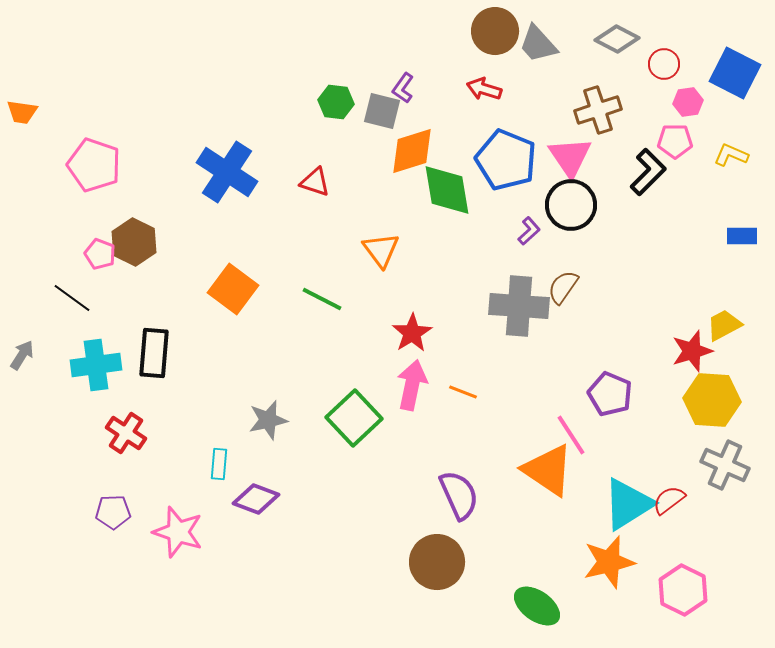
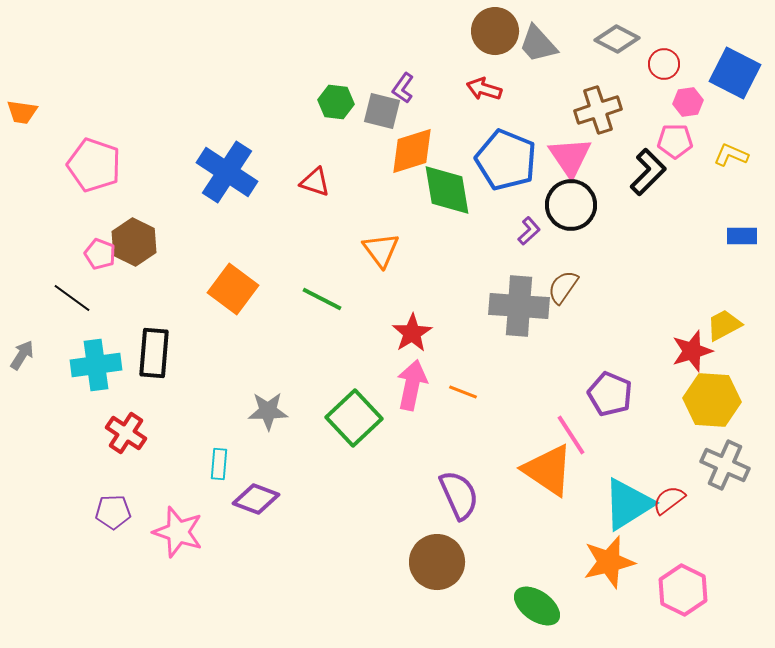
gray star at (268, 420): moved 9 px up; rotated 12 degrees clockwise
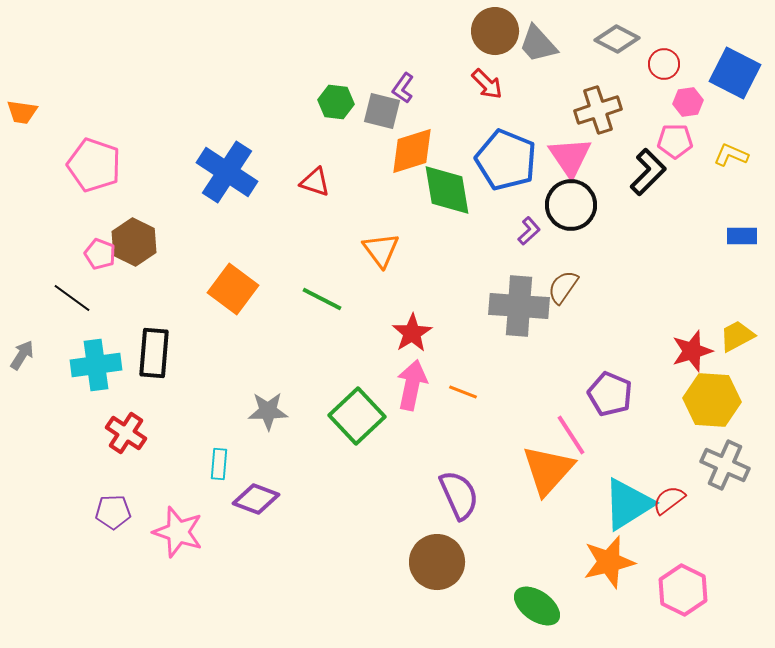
red arrow at (484, 89): moved 3 px right, 5 px up; rotated 152 degrees counterclockwise
yellow trapezoid at (724, 325): moved 13 px right, 11 px down
green square at (354, 418): moved 3 px right, 2 px up
orange triangle at (548, 470): rotated 38 degrees clockwise
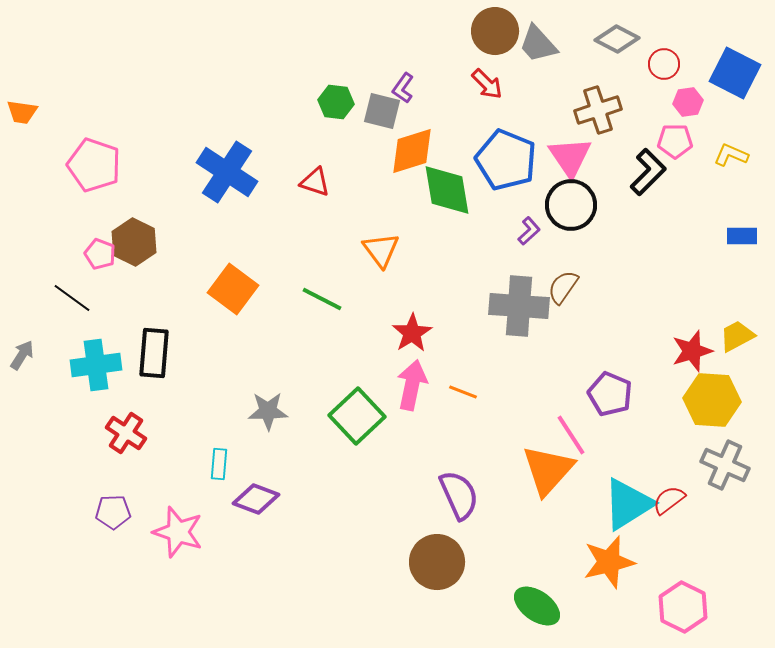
pink hexagon at (683, 590): moved 17 px down
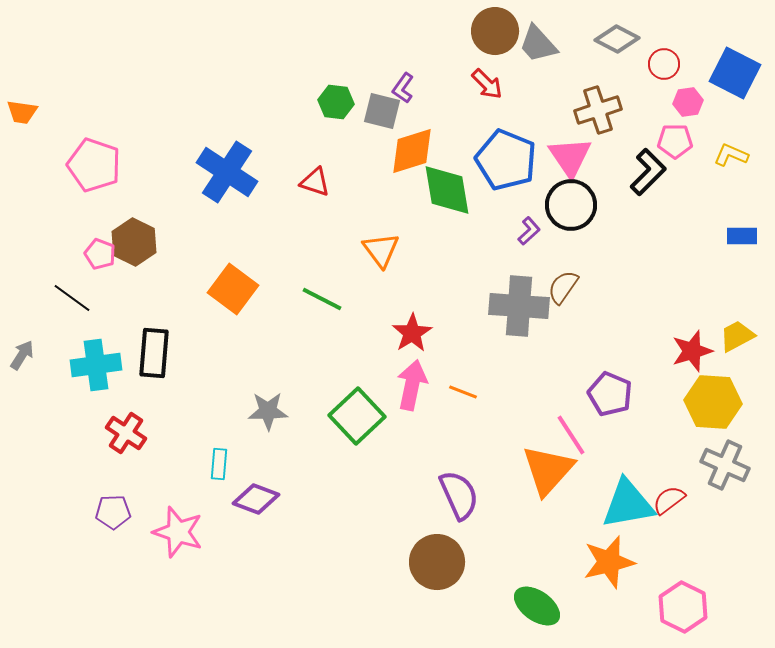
yellow hexagon at (712, 400): moved 1 px right, 2 px down
cyan triangle at (628, 504): rotated 22 degrees clockwise
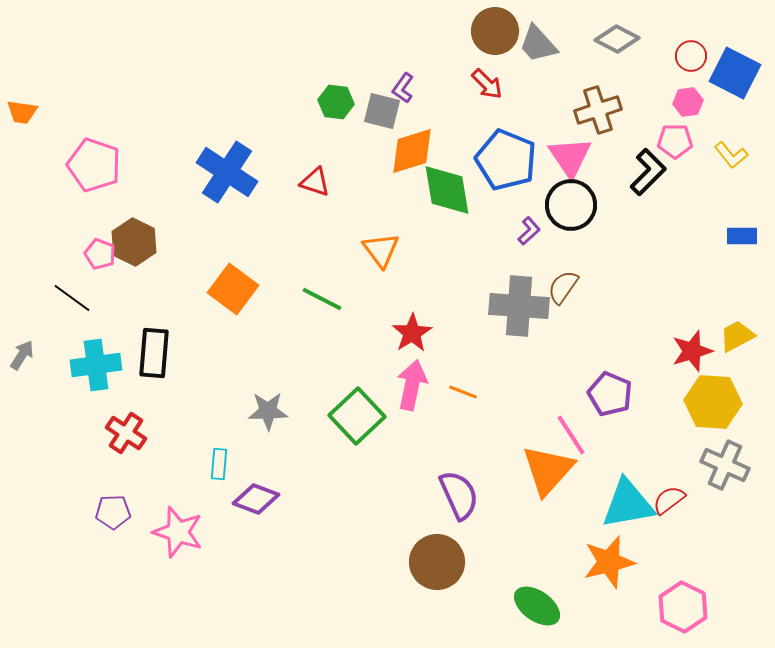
red circle at (664, 64): moved 27 px right, 8 px up
yellow L-shape at (731, 155): rotated 152 degrees counterclockwise
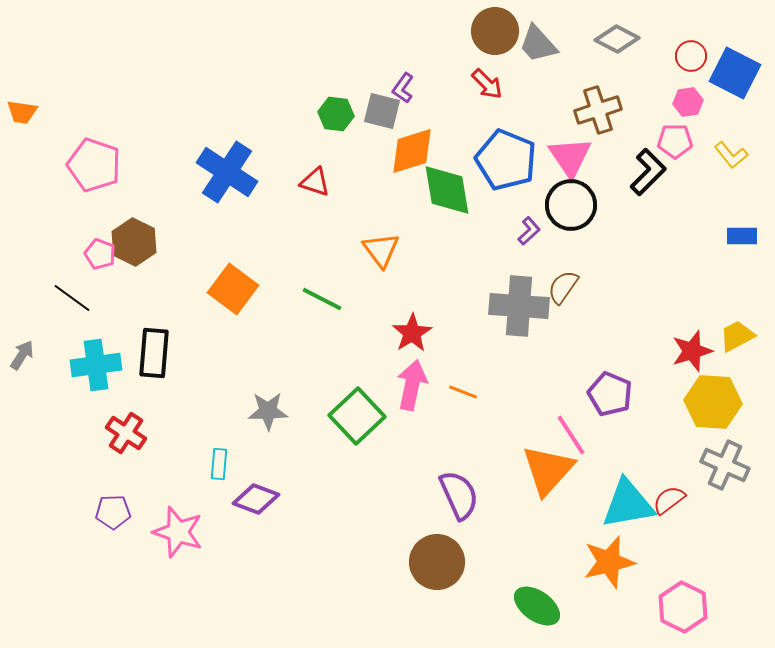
green hexagon at (336, 102): moved 12 px down
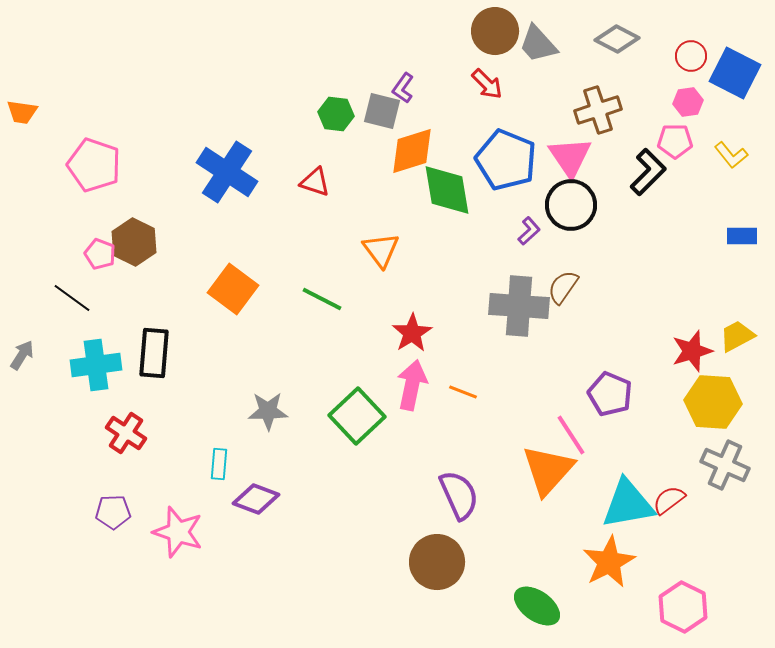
orange star at (609, 562): rotated 14 degrees counterclockwise
